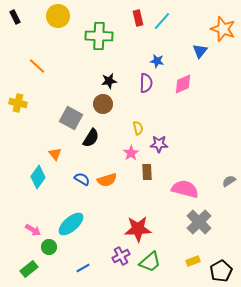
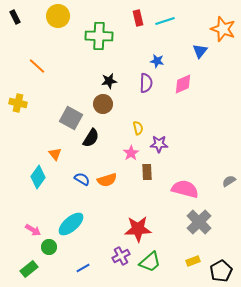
cyan line: moved 3 px right; rotated 30 degrees clockwise
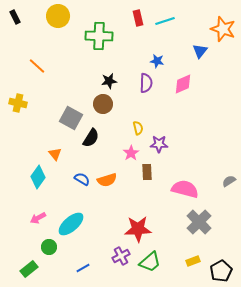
pink arrow: moved 5 px right, 12 px up; rotated 119 degrees clockwise
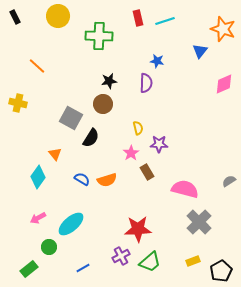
pink diamond: moved 41 px right
brown rectangle: rotated 28 degrees counterclockwise
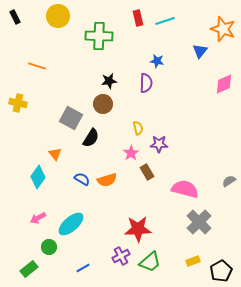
orange line: rotated 24 degrees counterclockwise
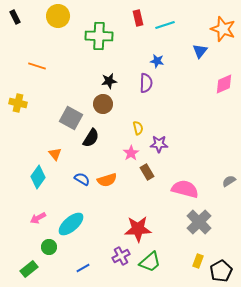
cyan line: moved 4 px down
yellow rectangle: moved 5 px right; rotated 48 degrees counterclockwise
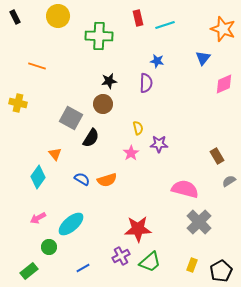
blue triangle: moved 3 px right, 7 px down
brown rectangle: moved 70 px right, 16 px up
yellow rectangle: moved 6 px left, 4 px down
green rectangle: moved 2 px down
